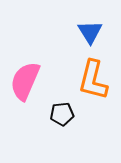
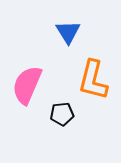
blue triangle: moved 22 px left
pink semicircle: moved 2 px right, 4 px down
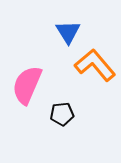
orange L-shape: moved 2 px right, 15 px up; rotated 126 degrees clockwise
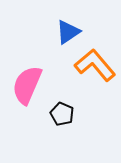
blue triangle: rotated 28 degrees clockwise
black pentagon: rotated 30 degrees clockwise
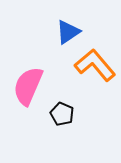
pink semicircle: moved 1 px right, 1 px down
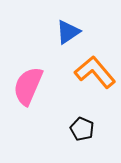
orange L-shape: moved 7 px down
black pentagon: moved 20 px right, 15 px down
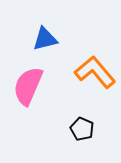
blue triangle: moved 23 px left, 7 px down; rotated 20 degrees clockwise
